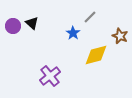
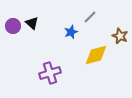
blue star: moved 2 px left, 1 px up; rotated 16 degrees clockwise
purple cross: moved 3 px up; rotated 20 degrees clockwise
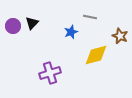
gray line: rotated 56 degrees clockwise
black triangle: rotated 32 degrees clockwise
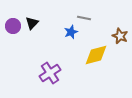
gray line: moved 6 px left, 1 px down
purple cross: rotated 15 degrees counterclockwise
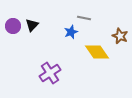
black triangle: moved 2 px down
yellow diamond: moved 1 px right, 3 px up; rotated 70 degrees clockwise
